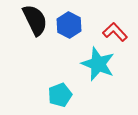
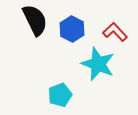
blue hexagon: moved 3 px right, 4 px down
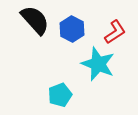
black semicircle: rotated 16 degrees counterclockwise
red L-shape: rotated 100 degrees clockwise
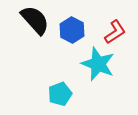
blue hexagon: moved 1 px down
cyan pentagon: moved 1 px up
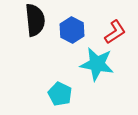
black semicircle: rotated 36 degrees clockwise
cyan star: moved 1 px left; rotated 12 degrees counterclockwise
cyan pentagon: rotated 25 degrees counterclockwise
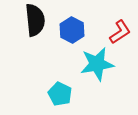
red L-shape: moved 5 px right
cyan star: rotated 20 degrees counterclockwise
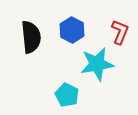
black semicircle: moved 4 px left, 17 px down
red L-shape: rotated 35 degrees counterclockwise
cyan pentagon: moved 7 px right, 1 px down
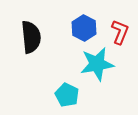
blue hexagon: moved 12 px right, 2 px up
